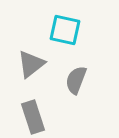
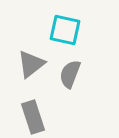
gray semicircle: moved 6 px left, 6 px up
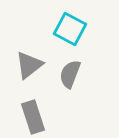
cyan square: moved 5 px right, 1 px up; rotated 16 degrees clockwise
gray triangle: moved 2 px left, 1 px down
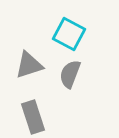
cyan square: moved 1 px left, 5 px down
gray triangle: rotated 20 degrees clockwise
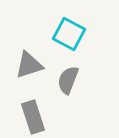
gray semicircle: moved 2 px left, 6 px down
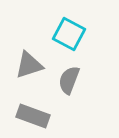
gray semicircle: moved 1 px right
gray rectangle: moved 1 px up; rotated 52 degrees counterclockwise
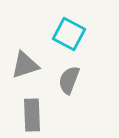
gray triangle: moved 4 px left
gray rectangle: moved 1 px left, 1 px up; rotated 68 degrees clockwise
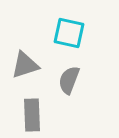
cyan square: moved 1 px up; rotated 16 degrees counterclockwise
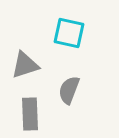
gray semicircle: moved 10 px down
gray rectangle: moved 2 px left, 1 px up
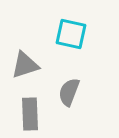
cyan square: moved 2 px right, 1 px down
gray semicircle: moved 2 px down
